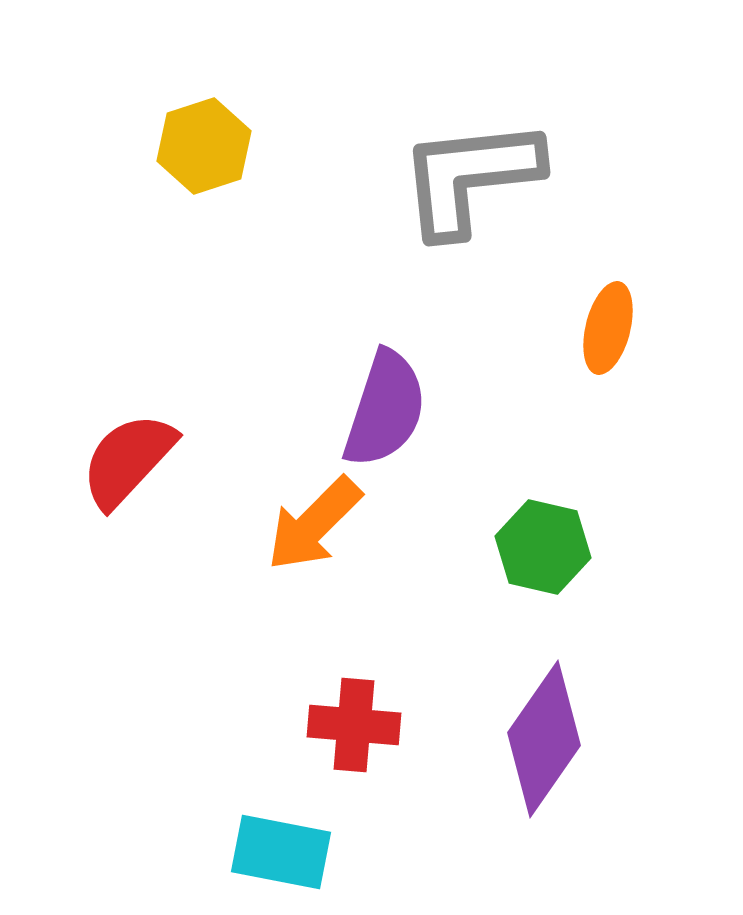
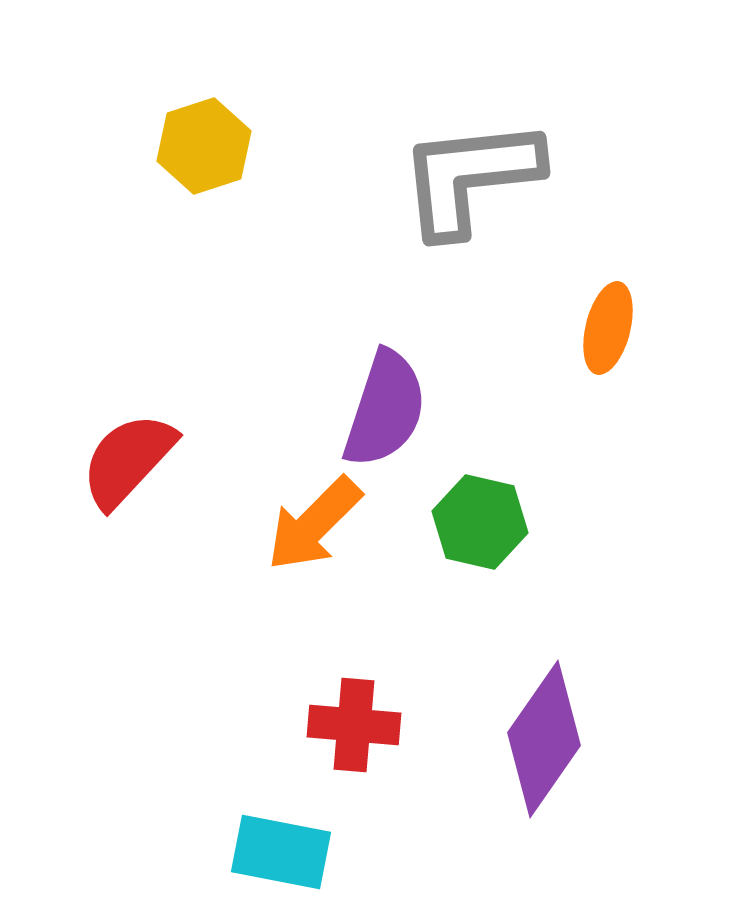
green hexagon: moved 63 px left, 25 px up
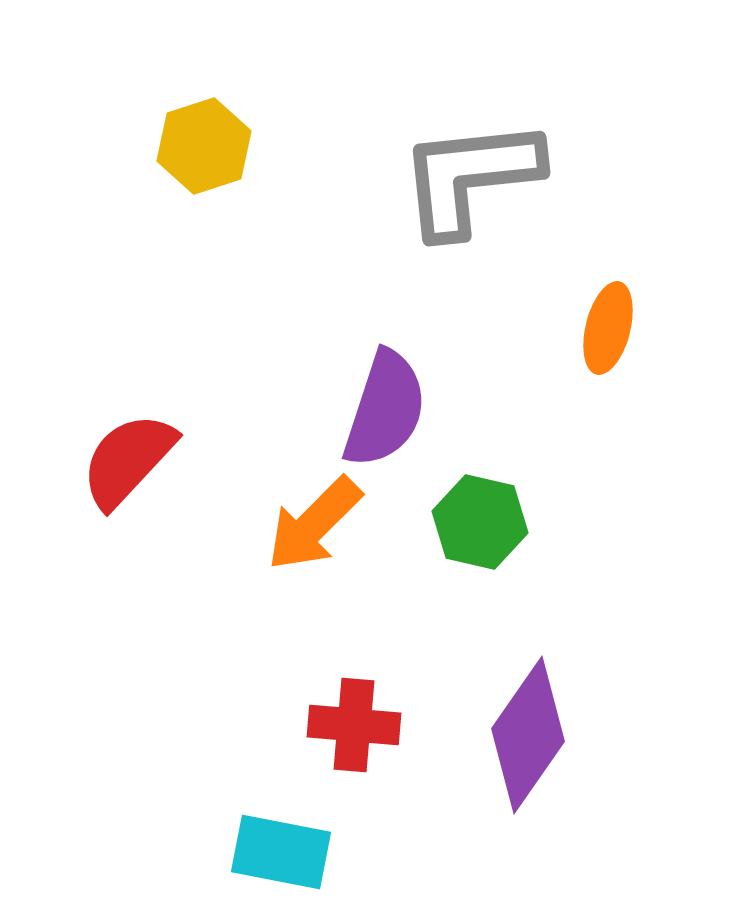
purple diamond: moved 16 px left, 4 px up
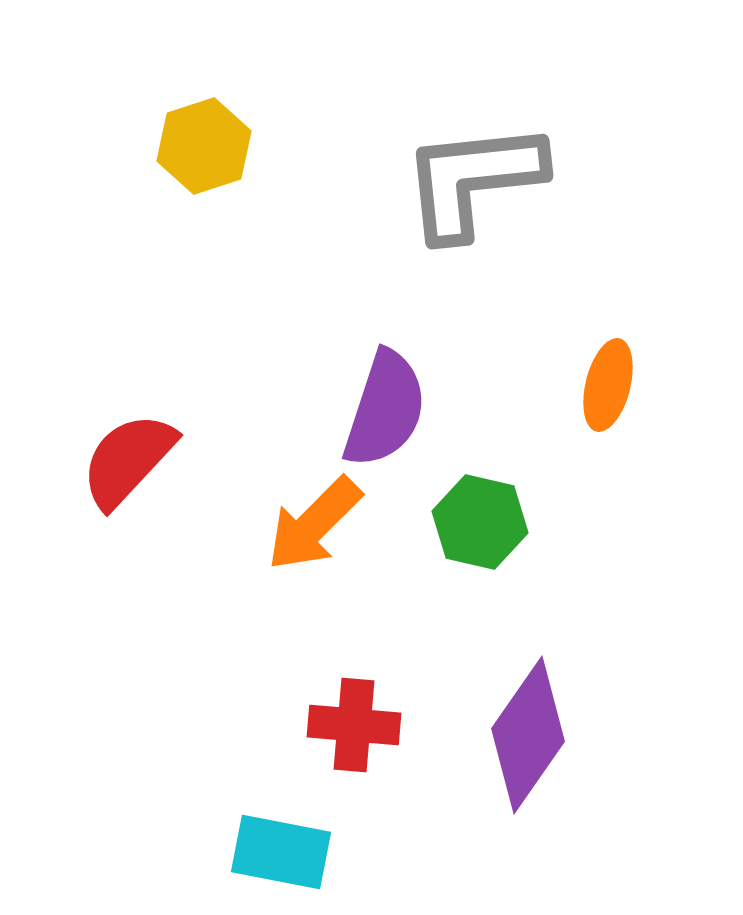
gray L-shape: moved 3 px right, 3 px down
orange ellipse: moved 57 px down
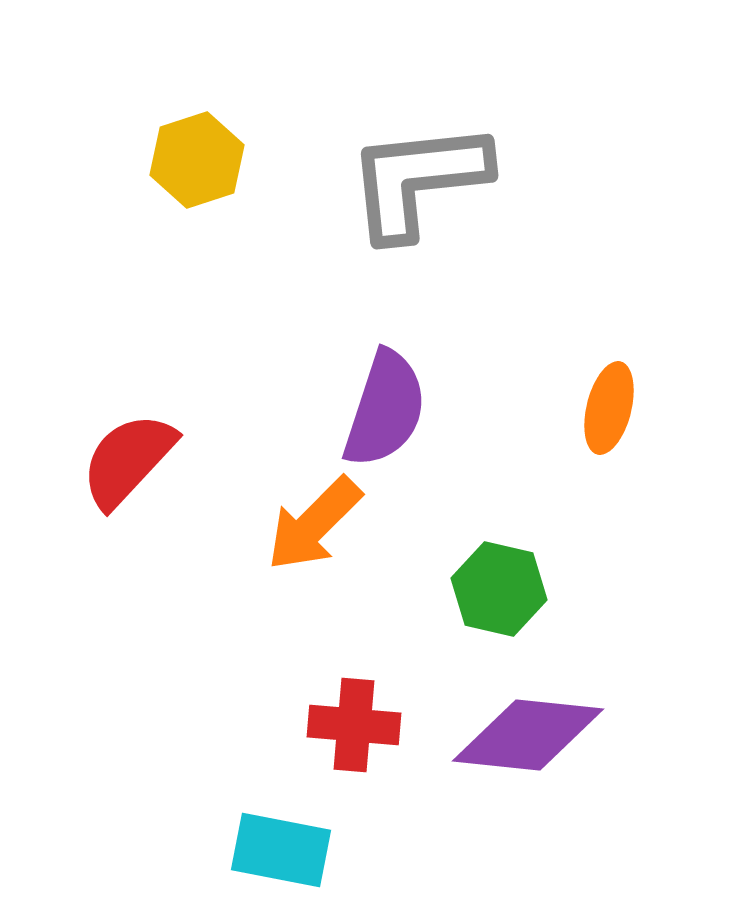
yellow hexagon: moved 7 px left, 14 px down
gray L-shape: moved 55 px left
orange ellipse: moved 1 px right, 23 px down
green hexagon: moved 19 px right, 67 px down
purple diamond: rotated 61 degrees clockwise
cyan rectangle: moved 2 px up
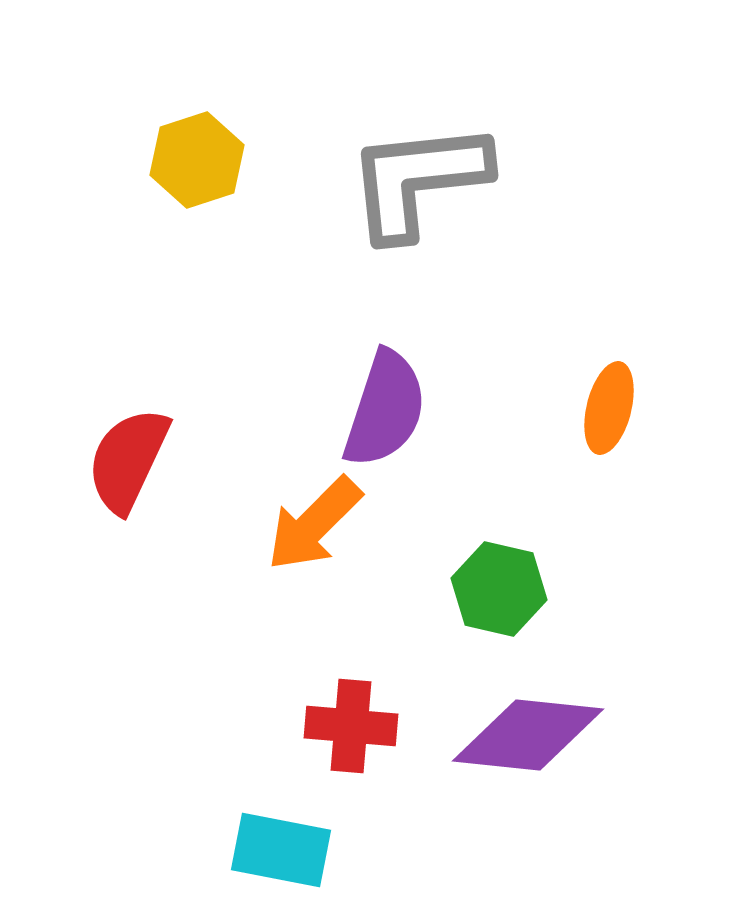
red semicircle: rotated 18 degrees counterclockwise
red cross: moved 3 px left, 1 px down
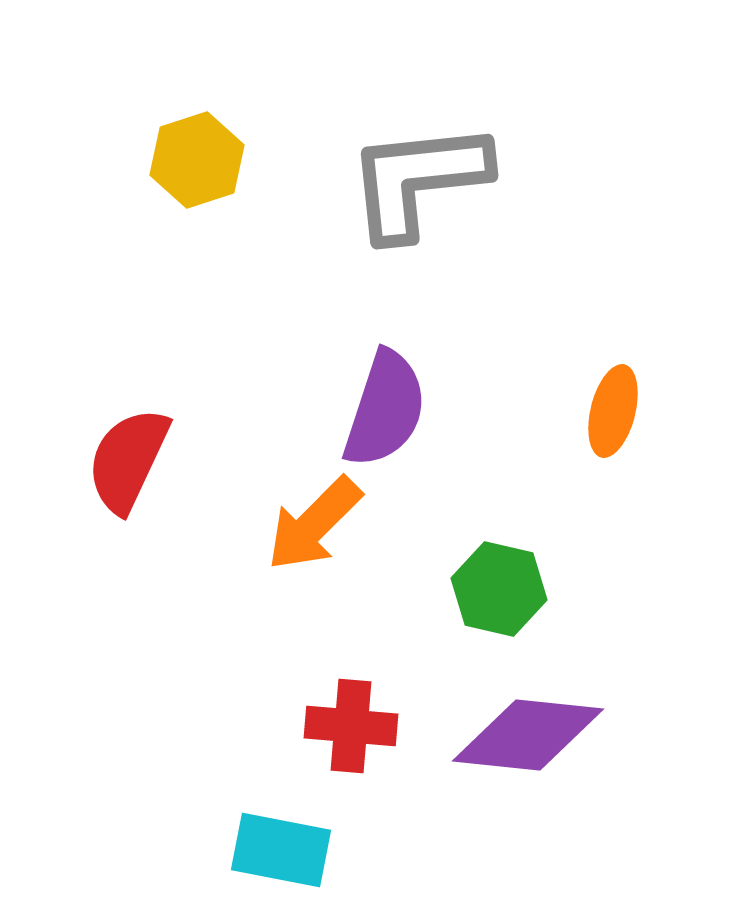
orange ellipse: moved 4 px right, 3 px down
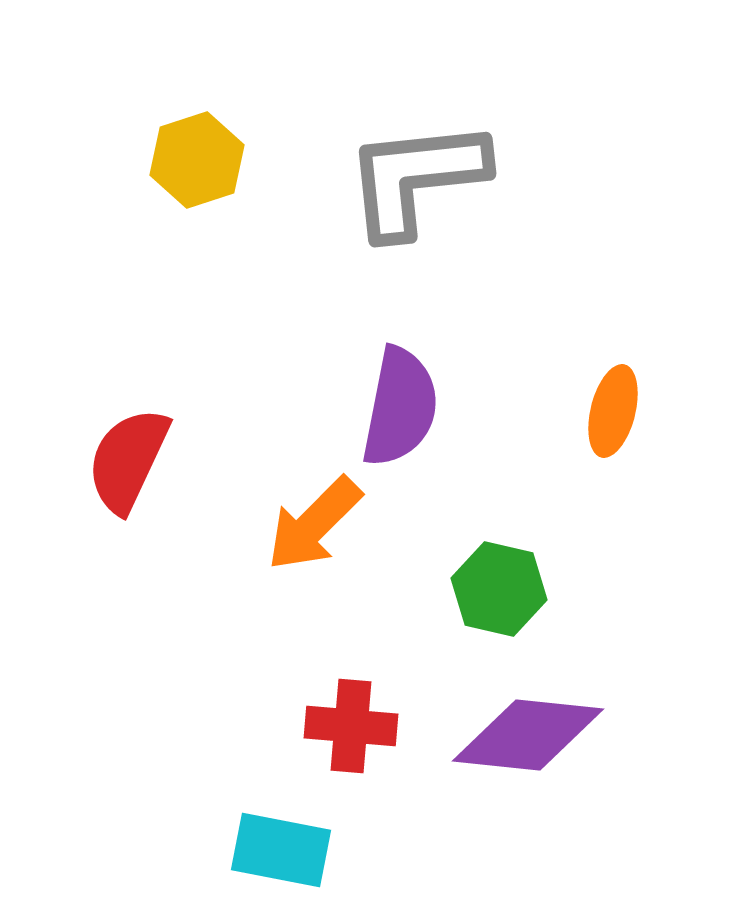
gray L-shape: moved 2 px left, 2 px up
purple semicircle: moved 15 px right, 2 px up; rotated 7 degrees counterclockwise
